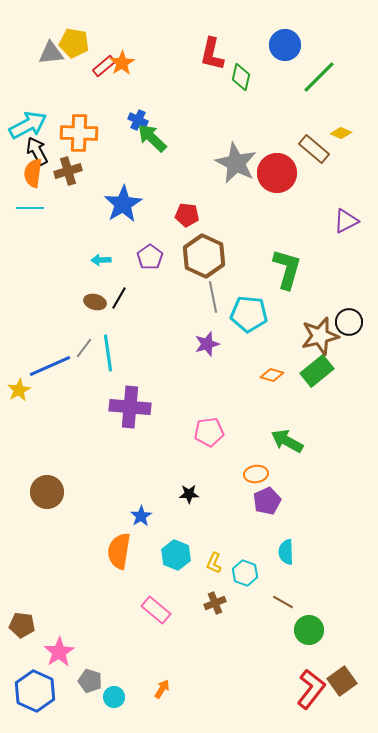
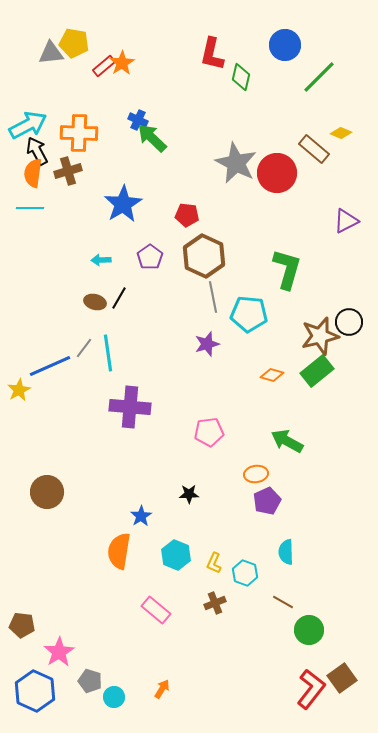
brown square at (342, 681): moved 3 px up
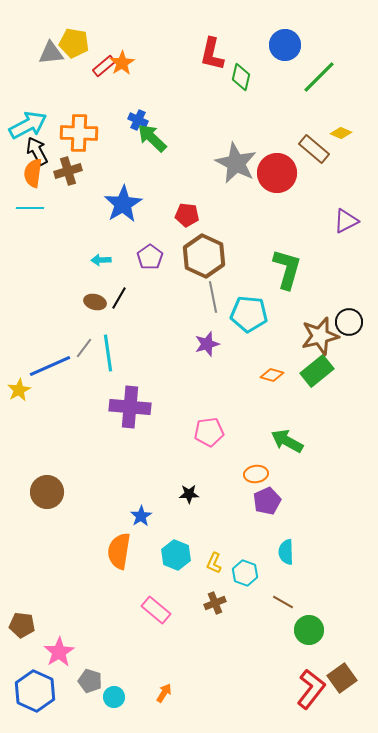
orange arrow at (162, 689): moved 2 px right, 4 px down
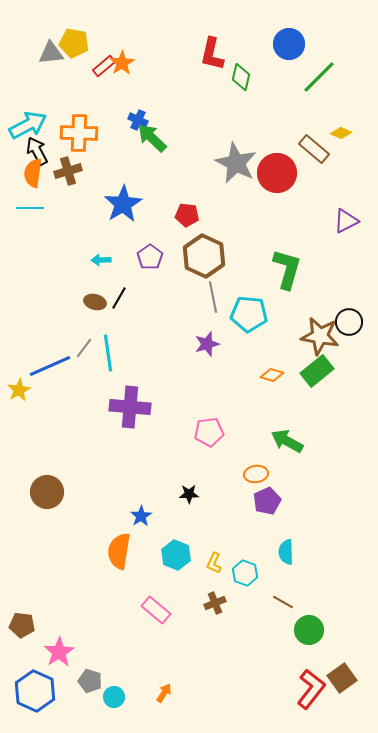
blue circle at (285, 45): moved 4 px right, 1 px up
brown star at (320, 336): rotated 24 degrees clockwise
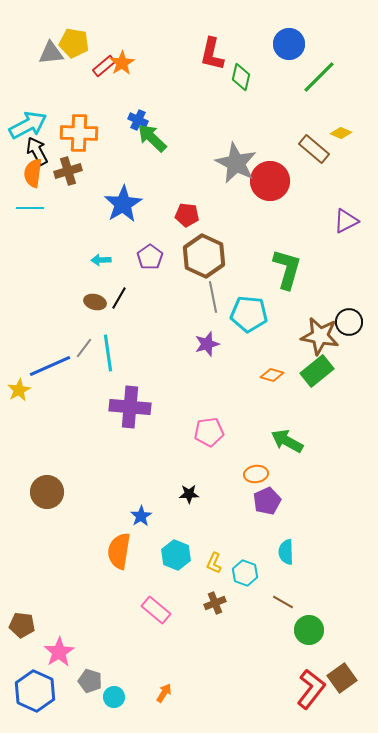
red circle at (277, 173): moved 7 px left, 8 px down
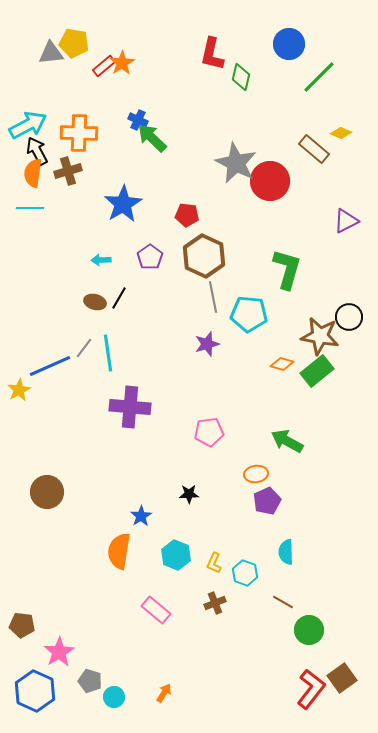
black circle at (349, 322): moved 5 px up
orange diamond at (272, 375): moved 10 px right, 11 px up
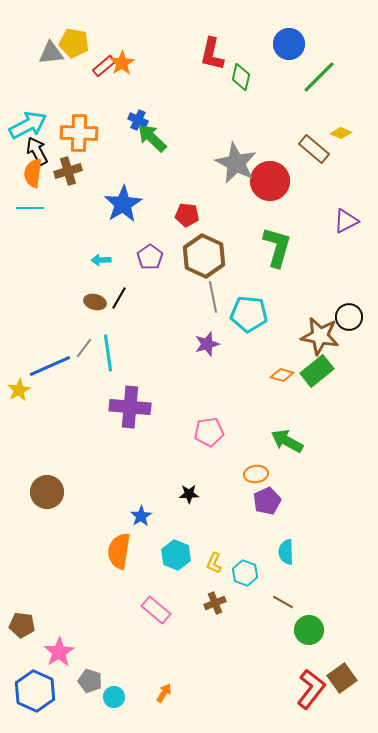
green L-shape at (287, 269): moved 10 px left, 22 px up
orange diamond at (282, 364): moved 11 px down
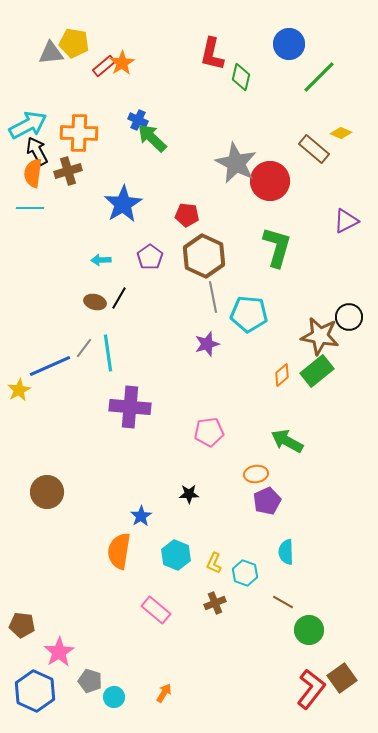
orange diamond at (282, 375): rotated 55 degrees counterclockwise
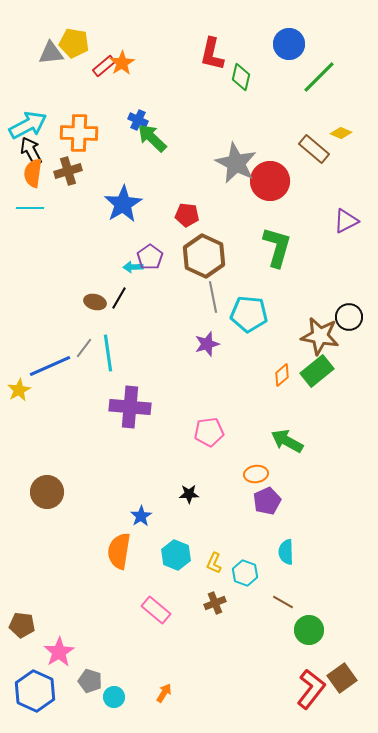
black arrow at (37, 151): moved 6 px left
cyan arrow at (101, 260): moved 32 px right, 7 px down
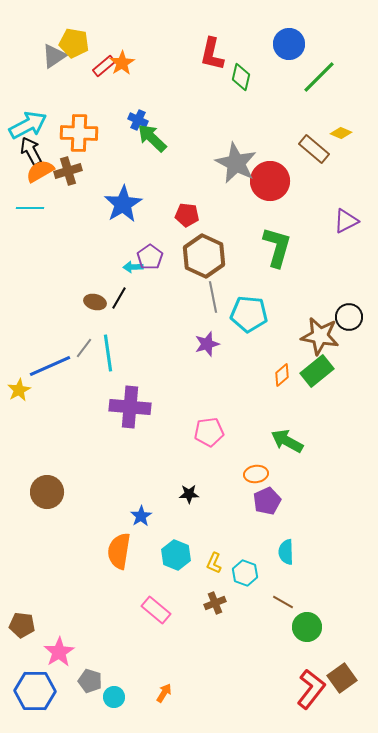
gray triangle at (51, 53): moved 3 px right, 3 px down; rotated 28 degrees counterclockwise
orange semicircle at (33, 173): moved 7 px right, 2 px up; rotated 52 degrees clockwise
green circle at (309, 630): moved 2 px left, 3 px up
blue hexagon at (35, 691): rotated 24 degrees counterclockwise
